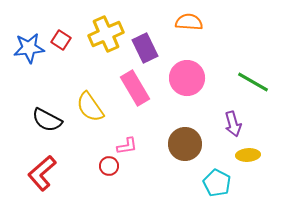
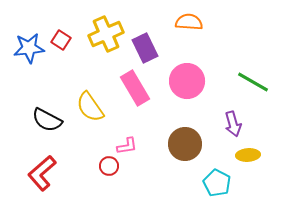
pink circle: moved 3 px down
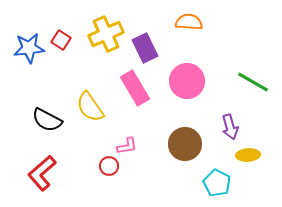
purple arrow: moved 3 px left, 3 px down
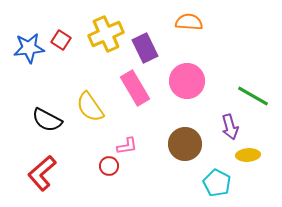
green line: moved 14 px down
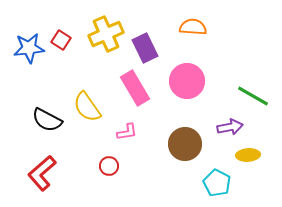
orange semicircle: moved 4 px right, 5 px down
yellow semicircle: moved 3 px left
purple arrow: rotated 85 degrees counterclockwise
pink L-shape: moved 14 px up
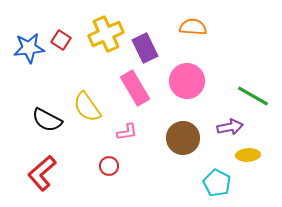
brown circle: moved 2 px left, 6 px up
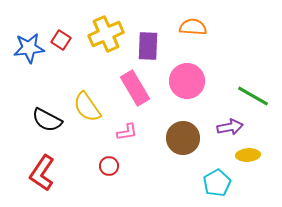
purple rectangle: moved 3 px right, 2 px up; rotated 28 degrees clockwise
red L-shape: rotated 15 degrees counterclockwise
cyan pentagon: rotated 16 degrees clockwise
